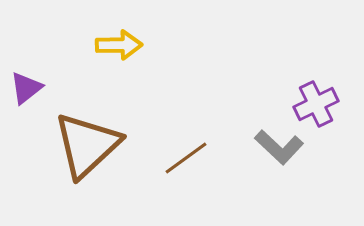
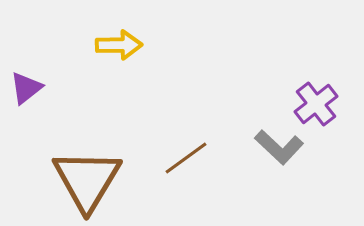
purple cross: rotated 12 degrees counterclockwise
brown triangle: moved 35 px down; rotated 16 degrees counterclockwise
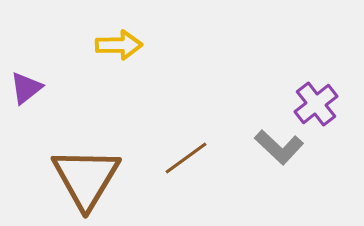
brown triangle: moved 1 px left, 2 px up
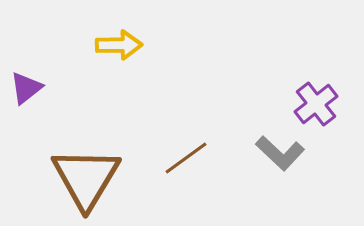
gray L-shape: moved 1 px right, 6 px down
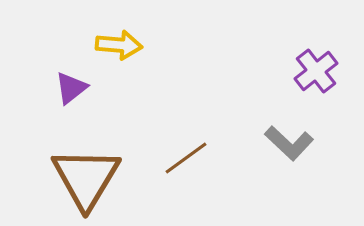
yellow arrow: rotated 6 degrees clockwise
purple triangle: moved 45 px right
purple cross: moved 33 px up
gray L-shape: moved 9 px right, 10 px up
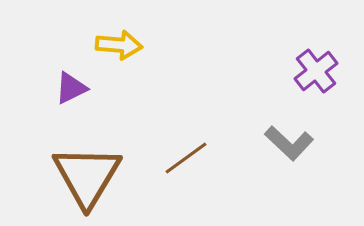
purple triangle: rotated 12 degrees clockwise
brown triangle: moved 1 px right, 2 px up
